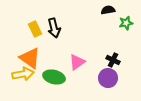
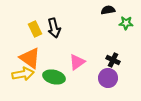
green star: rotated 16 degrees clockwise
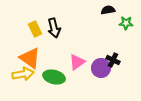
purple circle: moved 7 px left, 10 px up
